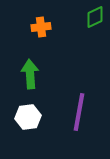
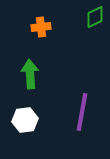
purple line: moved 3 px right
white hexagon: moved 3 px left, 3 px down
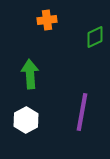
green diamond: moved 20 px down
orange cross: moved 6 px right, 7 px up
white hexagon: moved 1 px right; rotated 20 degrees counterclockwise
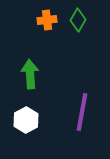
green diamond: moved 17 px left, 17 px up; rotated 35 degrees counterclockwise
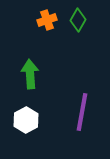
orange cross: rotated 12 degrees counterclockwise
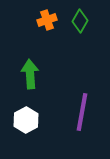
green diamond: moved 2 px right, 1 px down
